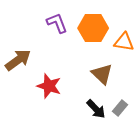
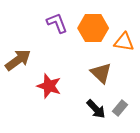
brown triangle: moved 1 px left, 1 px up
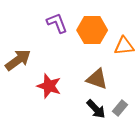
orange hexagon: moved 1 px left, 2 px down
orange triangle: moved 4 px down; rotated 15 degrees counterclockwise
brown triangle: moved 4 px left, 6 px down; rotated 25 degrees counterclockwise
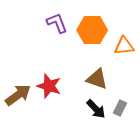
brown arrow: moved 35 px down
gray rectangle: rotated 14 degrees counterclockwise
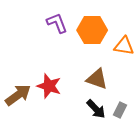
orange triangle: rotated 15 degrees clockwise
gray rectangle: moved 2 px down
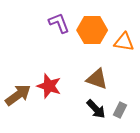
purple L-shape: moved 2 px right
orange triangle: moved 4 px up
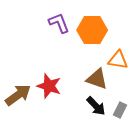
orange triangle: moved 6 px left, 18 px down
black arrow: moved 3 px up
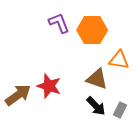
orange triangle: moved 1 px right
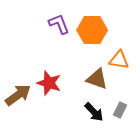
purple L-shape: moved 1 px down
red star: moved 3 px up
black arrow: moved 2 px left, 6 px down
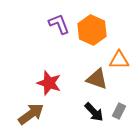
orange hexagon: rotated 24 degrees clockwise
orange triangle: rotated 10 degrees counterclockwise
brown arrow: moved 13 px right, 19 px down
gray rectangle: moved 1 px left, 1 px down
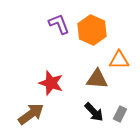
brown triangle: rotated 15 degrees counterclockwise
red star: moved 2 px right
gray rectangle: moved 1 px right, 3 px down
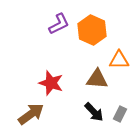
purple L-shape: rotated 85 degrees clockwise
